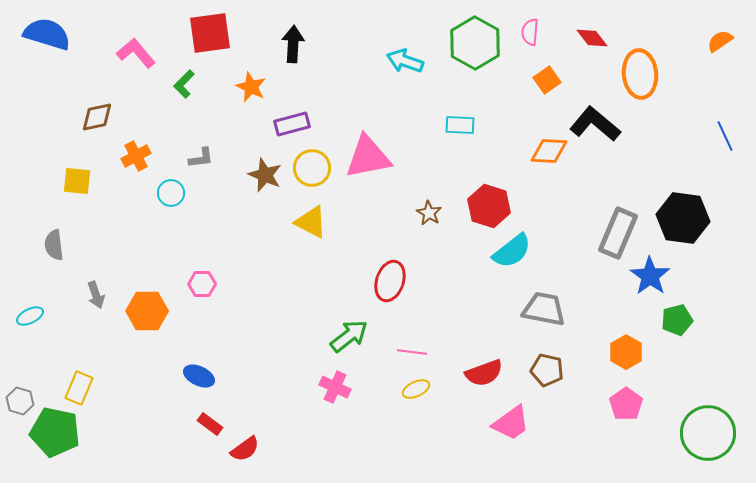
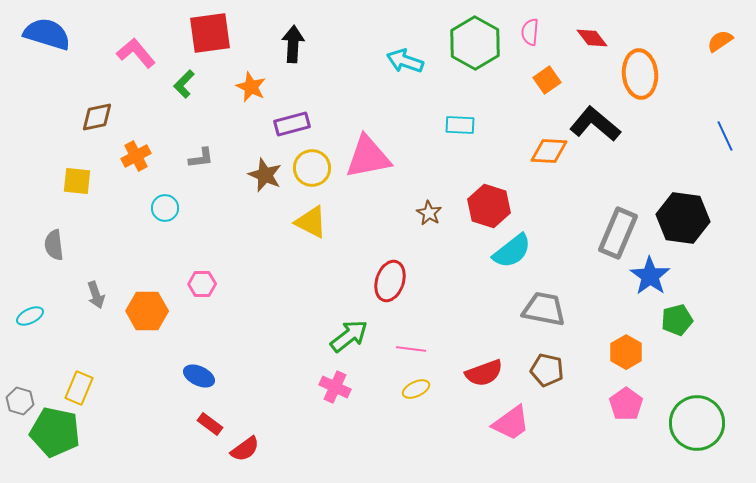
cyan circle at (171, 193): moved 6 px left, 15 px down
pink line at (412, 352): moved 1 px left, 3 px up
green circle at (708, 433): moved 11 px left, 10 px up
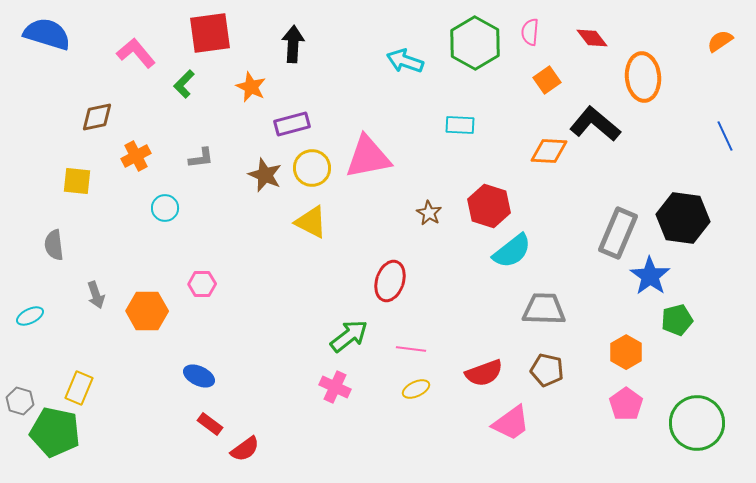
orange ellipse at (640, 74): moved 3 px right, 3 px down
gray trapezoid at (544, 309): rotated 9 degrees counterclockwise
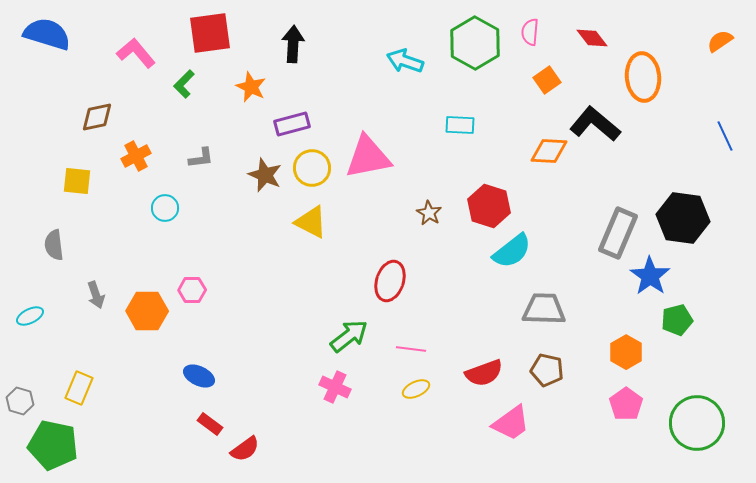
pink hexagon at (202, 284): moved 10 px left, 6 px down
green pentagon at (55, 432): moved 2 px left, 13 px down
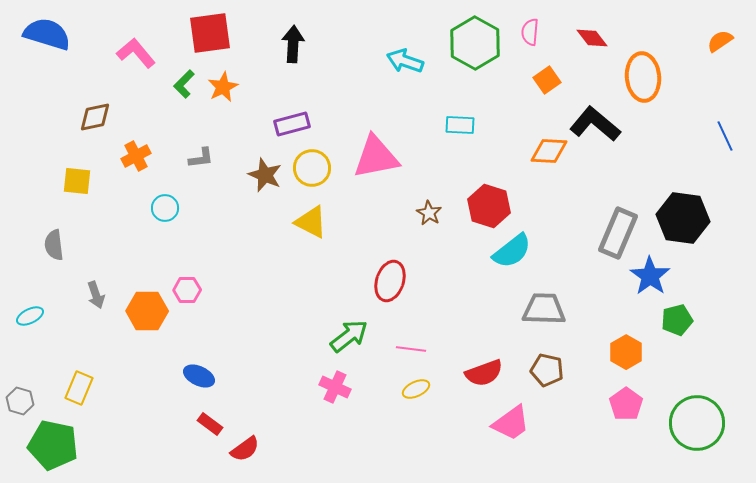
orange star at (251, 87): moved 28 px left; rotated 20 degrees clockwise
brown diamond at (97, 117): moved 2 px left
pink triangle at (368, 157): moved 8 px right
pink hexagon at (192, 290): moved 5 px left
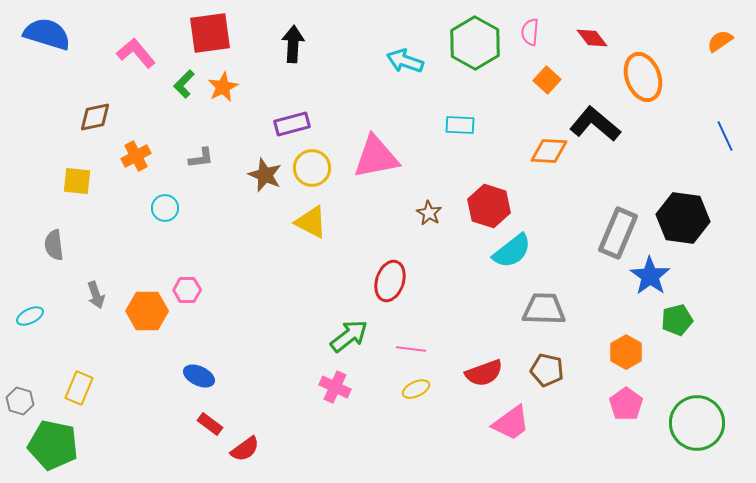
orange ellipse at (643, 77): rotated 15 degrees counterclockwise
orange square at (547, 80): rotated 12 degrees counterclockwise
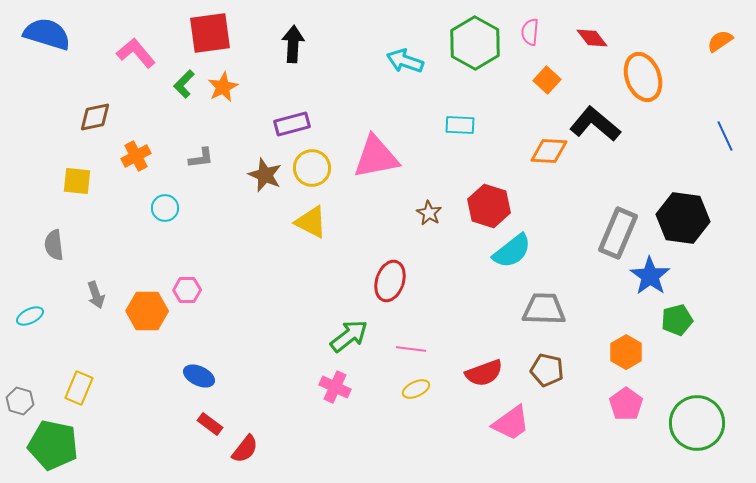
red semicircle at (245, 449): rotated 16 degrees counterclockwise
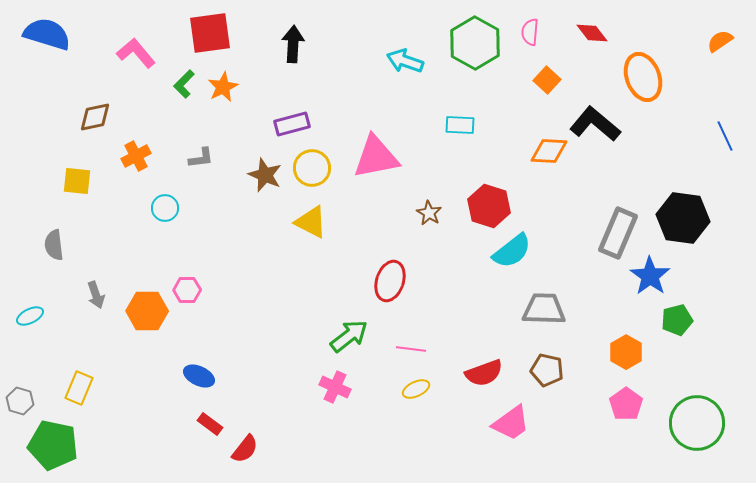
red diamond at (592, 38): moved 5 px up
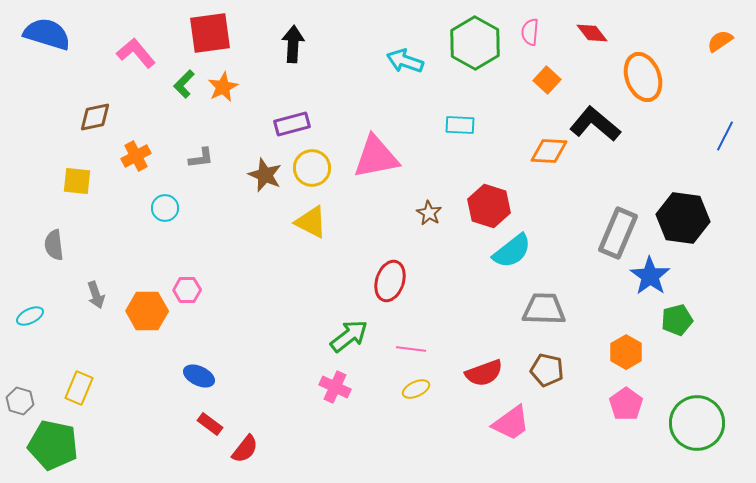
blue line at (725, 136): rotated 52 degrees clockwise
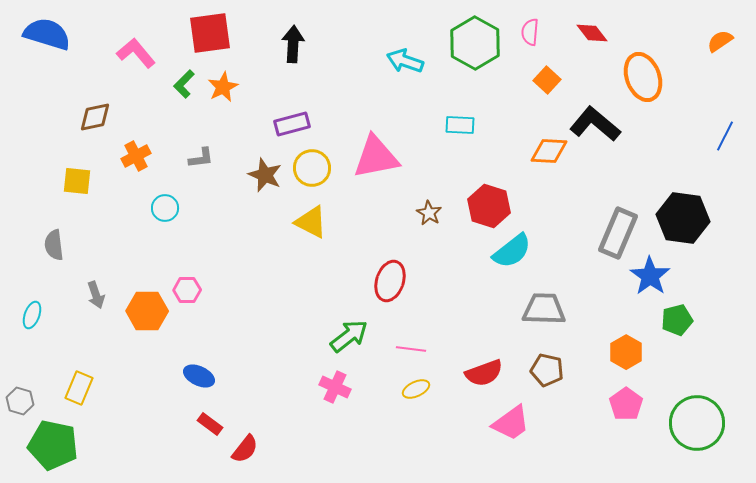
cyan ellipse at (30, 316): moved 2 px right, 1 px up; rotated 44 degrees counterclockwise
